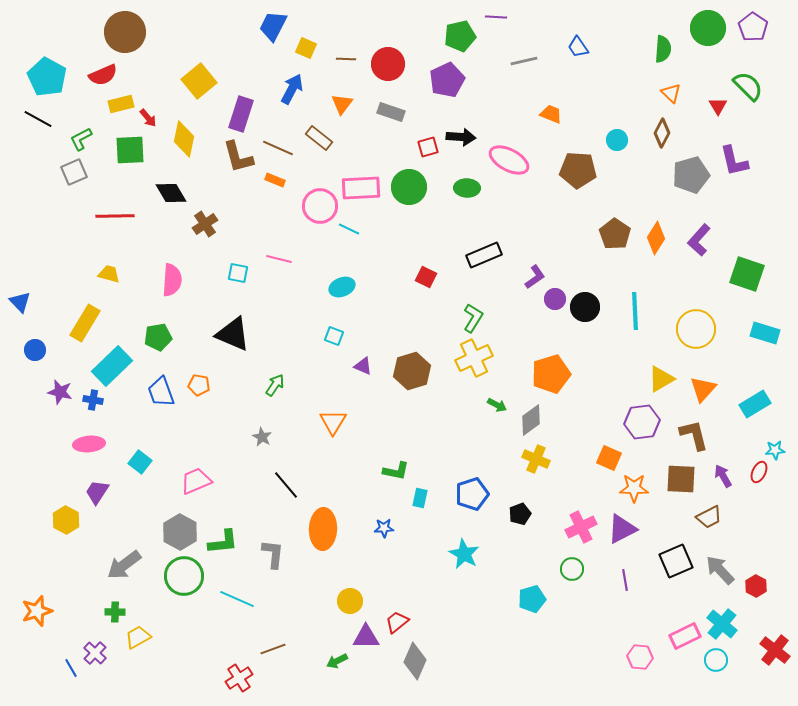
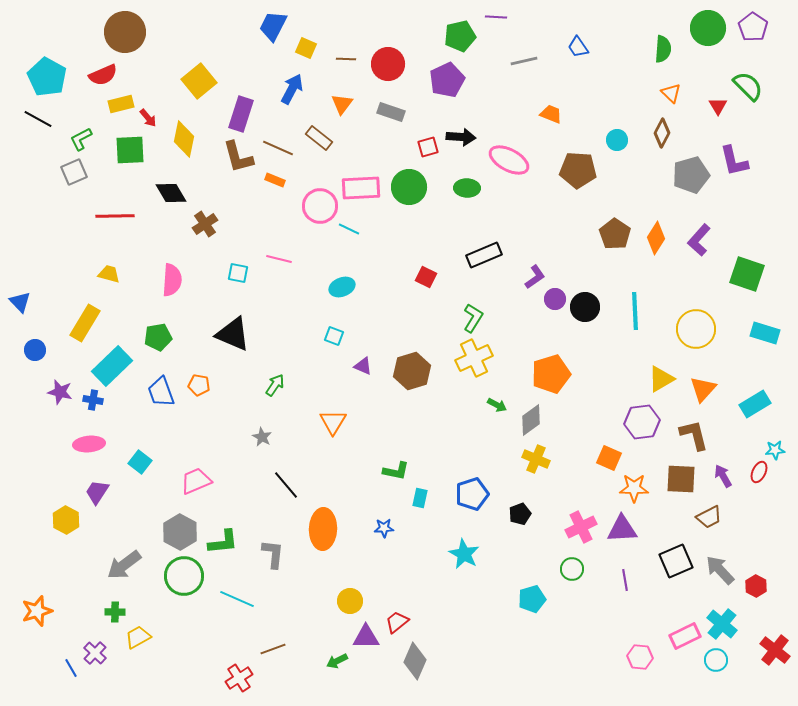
purple triangle at (622, 529): rotated 24 degrees clockwise
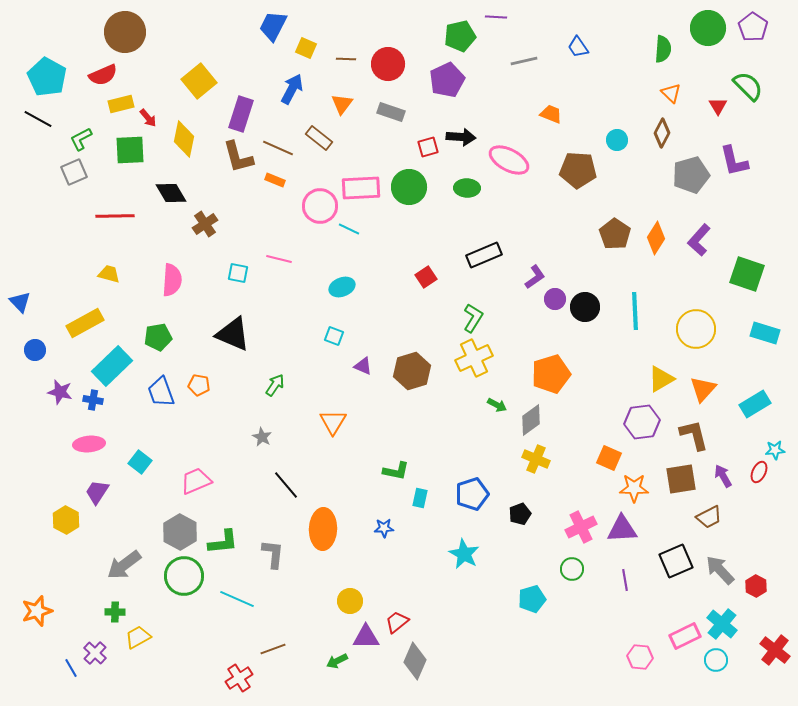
red square at (426, 277): rotated 30 degrees clockwise
yellow rectangle at (85, 323): rotated 30 degrees clockwise
brown square at (681, 479): rotated 12 degrees counterclockwise
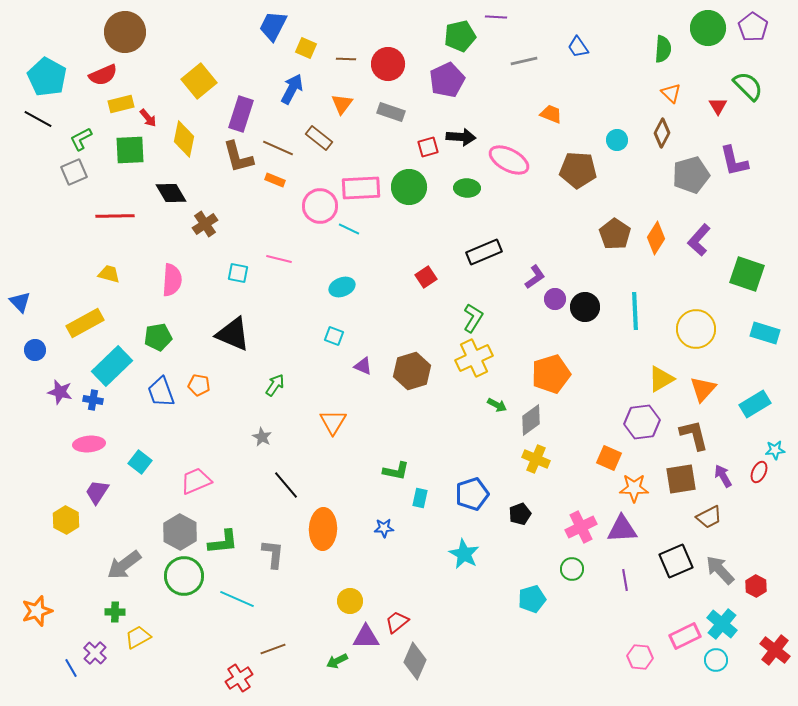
black rectangle at (484, 255): moved 3 px up
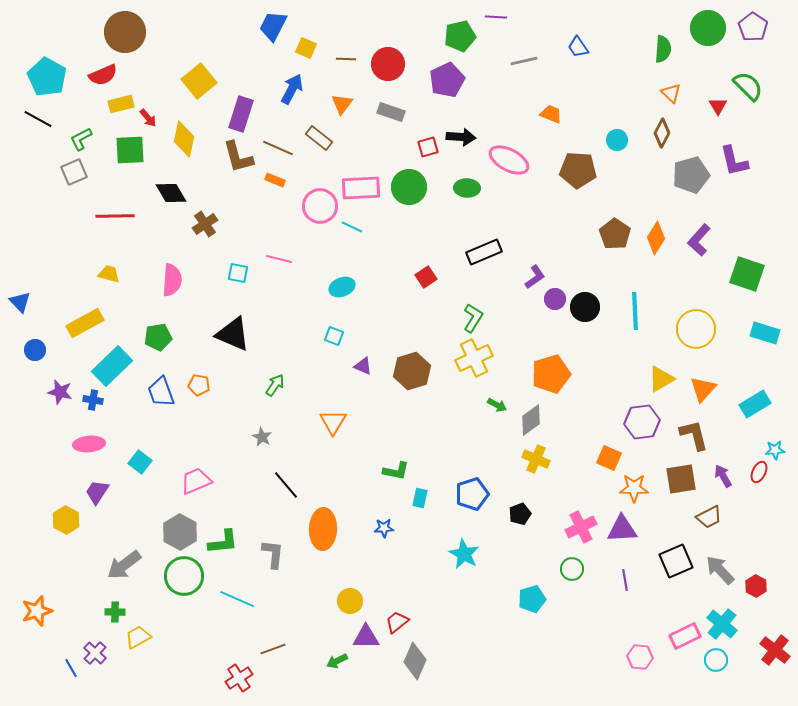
cyan line at (349, 229): moved 3 px right, 2 px up
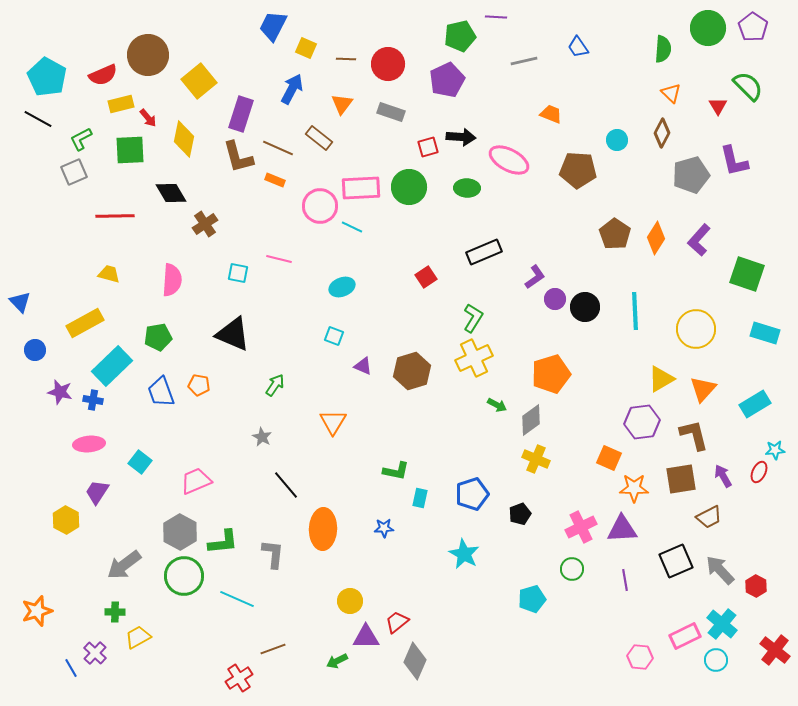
brown circle at (125, 32): moved 23 px right, 23 px down
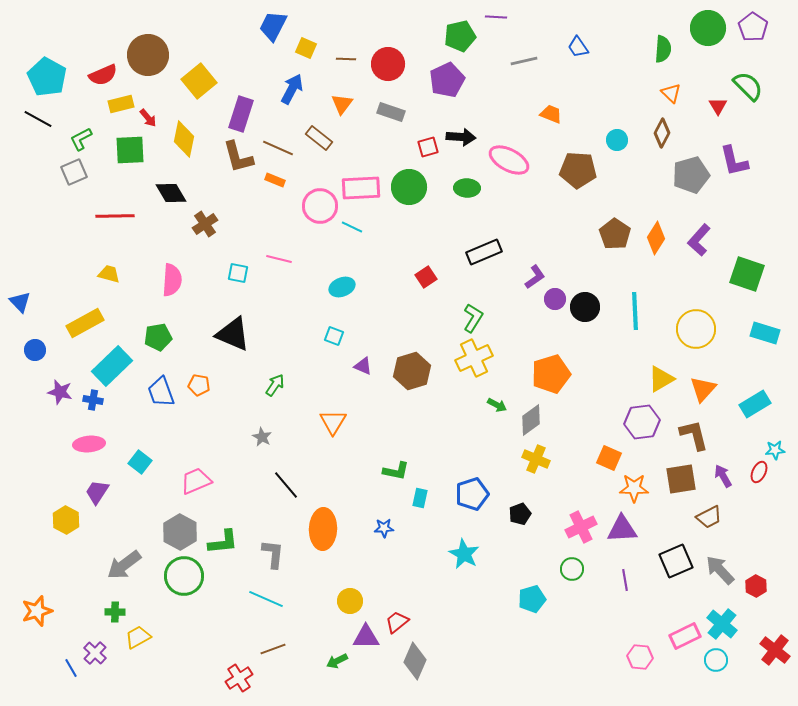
cyan line at (237, 599): moved 29 px right
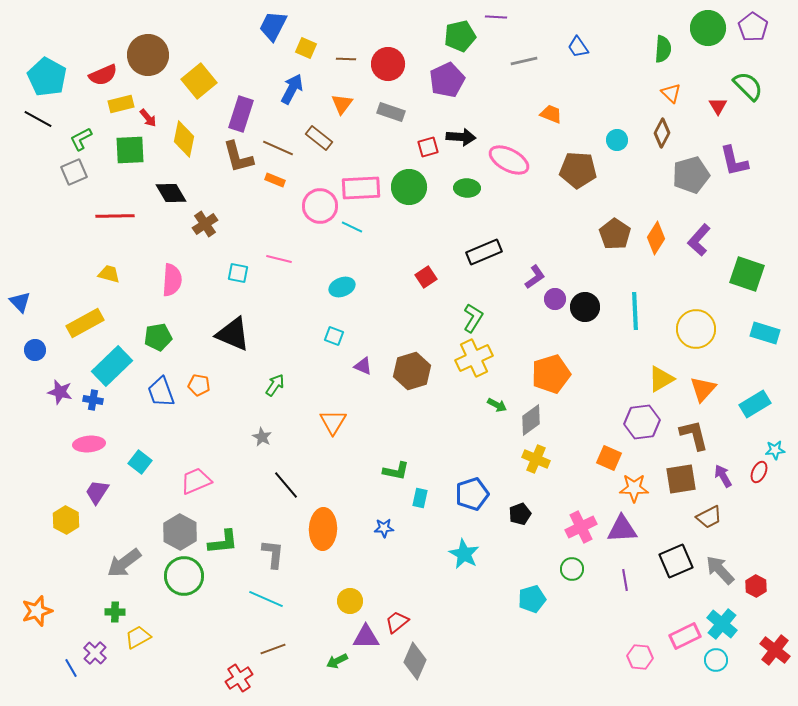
gray arrow at (124, 565): moved 2 px up
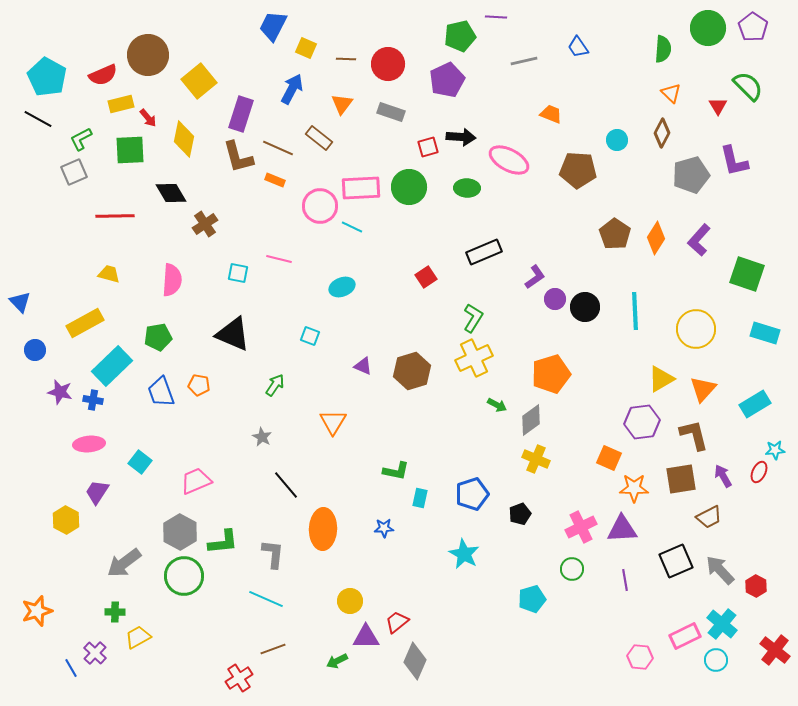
cyan square at (334, 336): moved 24 px left
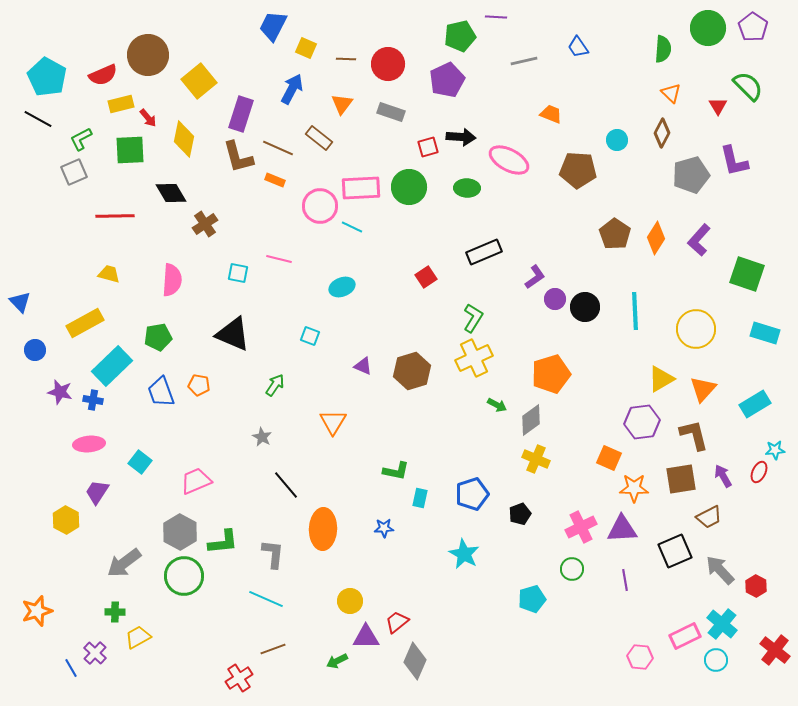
black square at (676, 561): moved 1 px left, 10 px up
